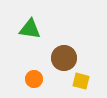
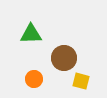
green triangle: moved 1 px right, 5 px down; rotated 10 degrees counterclockwise
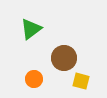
green triangle: moved 5 px up; rotated 35 degrees counterclockwise
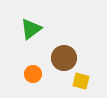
orange circle: moved 1 px left, 5 px up
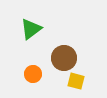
yellow square: moved 5 px left
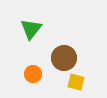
green triangle: rotated 15 degrees counterclockwise
yellow square: moved 1 px down
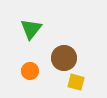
orange circle: moved 3 px left, 3 px up
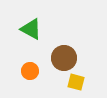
green triangle: rotated 40 degrees counterclockwise
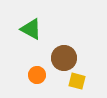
orange circle: moved 7 px right, 4 px down
yellow square: moved 1 px right, 1 px up
